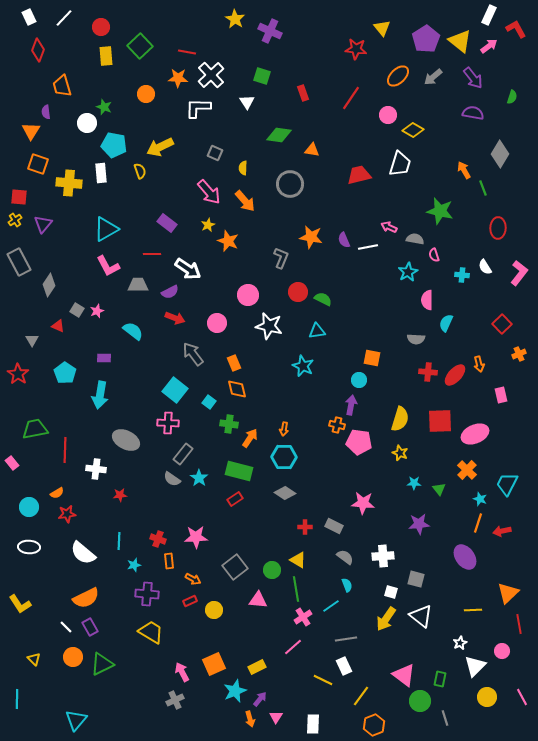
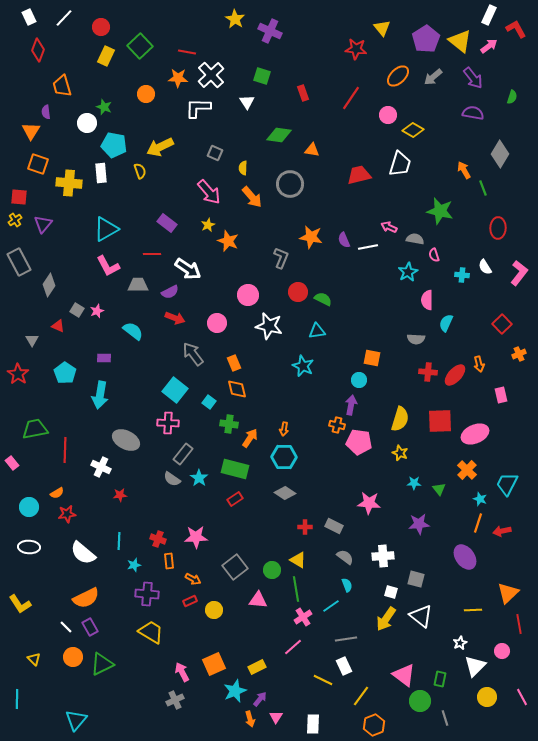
yellow rectangle at (106, 56): rotated 30 degrees clockwise
orange arrow at (245, 201): moved 7 px right, 4 px up
white cross at (96, 469): moved 5 px right, 2 px up; rotated 18 degrees clockwise
green rectangle at (239, 471): moved 4 px left, 2 px up
pink star at (363, 503): moved 6 px right
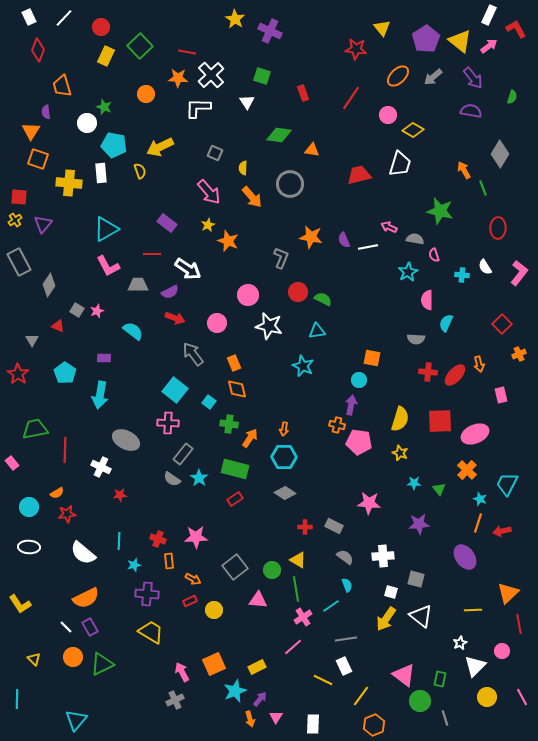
purple semicircle at (473, 113): moved 2 px left, 2 px up
orange square at (38, 164): moved 5 px up
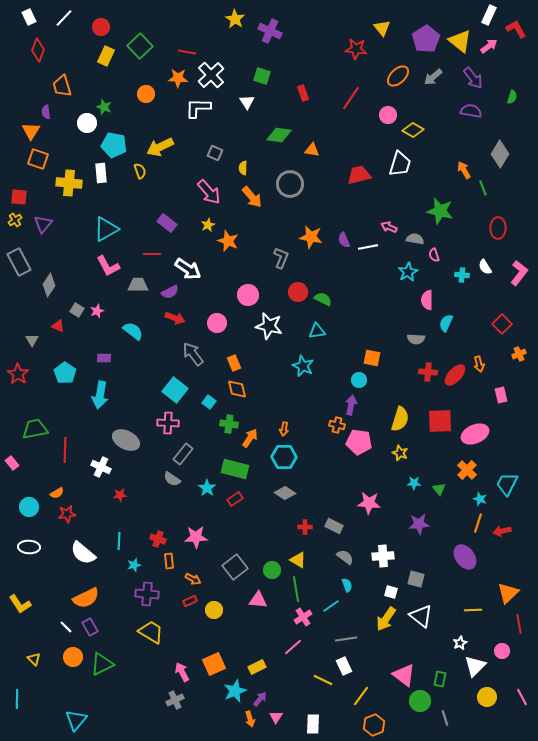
cyan star at (199, 478): moved 8 px right, 10 px down
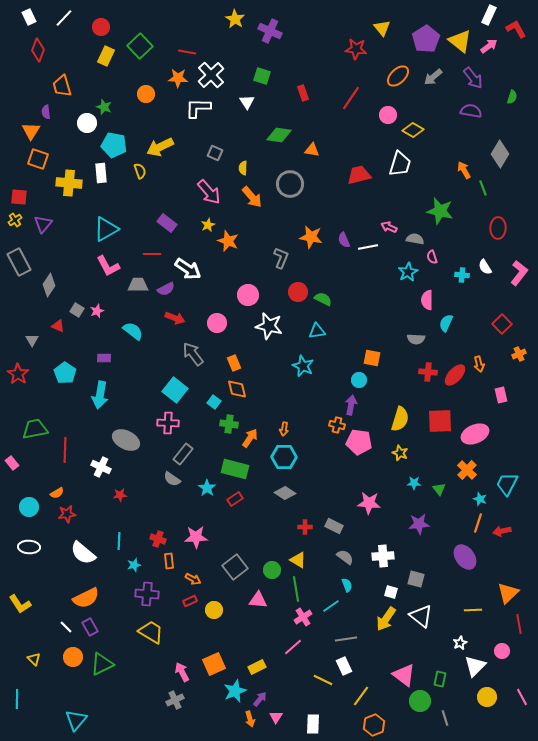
pink semicircle at (434, 255): moved 2 px left, 2 px down
purple semicircle at (170, 292): moved 4 px left, 3 px up
cyan square at (209, 402): moved 5 px right
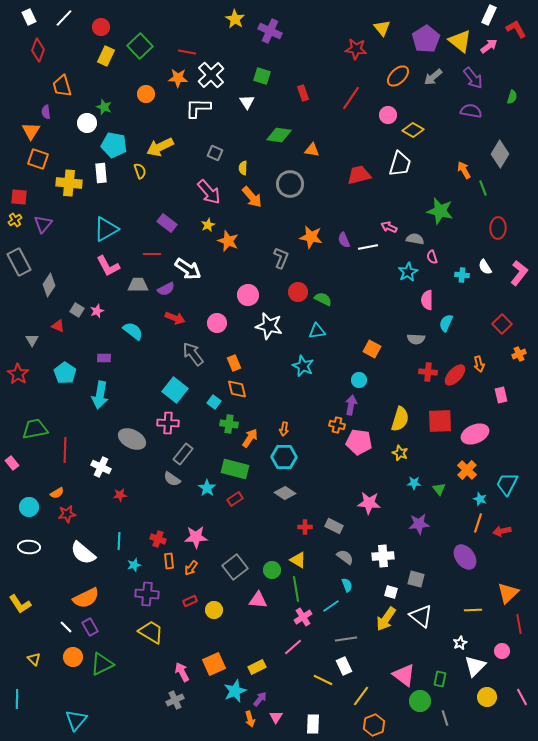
orange square at (372, 358): moved 9 px up; rotated 18 degrees clockwise
gray ellipse at (126, 440): moved 6 px right, 1 px up
orange arrow at (193, 579): moved 2 px left, 11 px up; rotated 98 degrees clockwise
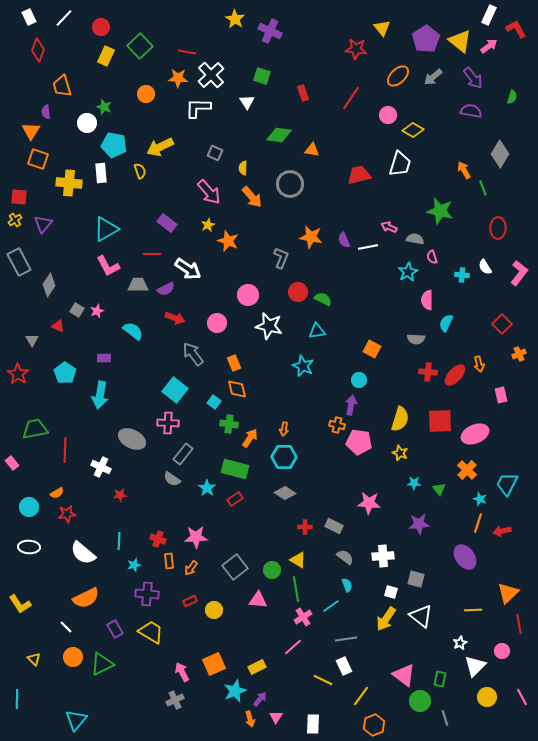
purple rectangle at (90, 627): moved 25 px right, 2 px down
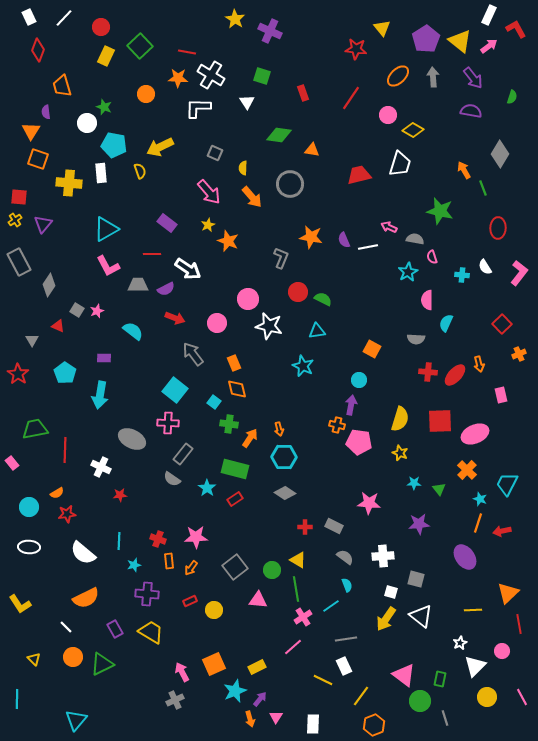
white cross at (211, 75): rotated 16 degrees counterclockwise
gray arrow at (433, 77): rotated 126 degrees clockwise
pink circle at (248, 295): moved 4 px down
orange arrow at (284, 429): moved 5 px left; rotated 24 degrees counterclockwise
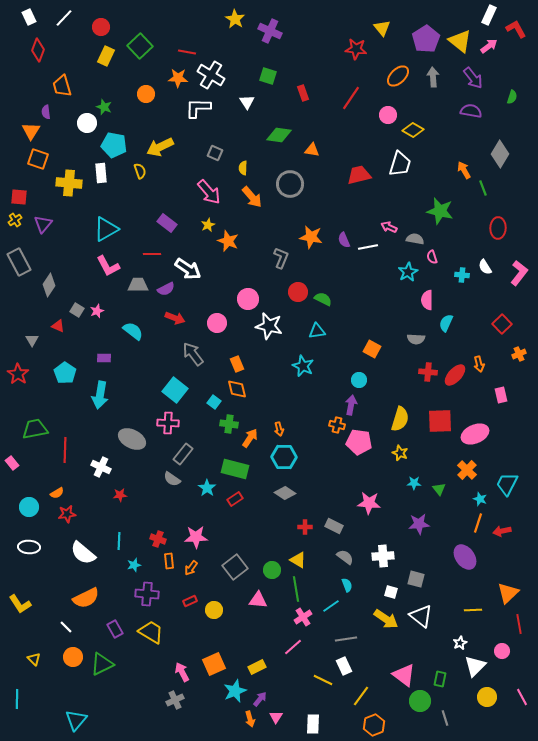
green square at (262, 76): moved 6 px right
orange rectangle at (234, 363): moved 3 px right, 1 px down
yellow arrow at (386, 619): rotated 90 degrees counterclockwise
